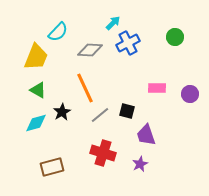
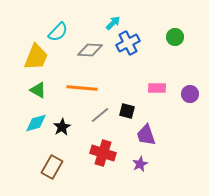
orange line: moved 3 px left; rotated 60 degrees counterclockwise
black star: moved 15 px down
brown rectangle: rotated 45 degrees counterclockwise
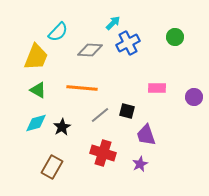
purple circle: moved 4 px right, 3 px down
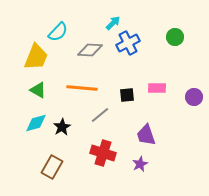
black square: moved 16 px up; rotated 21 degrees counterclockwise
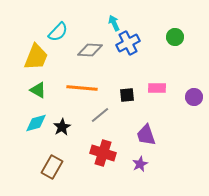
cyan arrow: moved 1 px right; rotated 70 degrees counterclockwise
